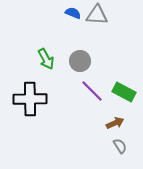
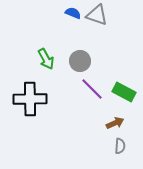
gray triangle: rotated 15 degrees clockwise
purple line: moved 2 px up
gray semicircle: rotated 35 degrees clockwise
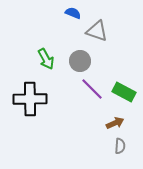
gray triangle: moved 16 px down
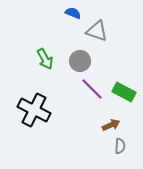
green arrow: moved 1 px left
black cross: moved 4 px right, 11 px down; rotated 28 degrees clockwise
brown arrow: moved 4 px left, 2 px down
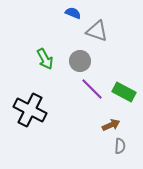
black cross: moved 4 px left
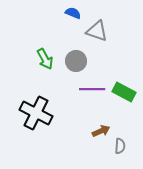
gray circle: moved 4 px left
purple line: rotated 45 degrees counterclockwise
black cross: moved 6 px right, 3 px down
brown arrow: moved 10 px left, 6 px down
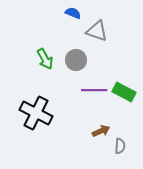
gray circle: moved 1 px up
purple line: moved 2 px right, 1 px down
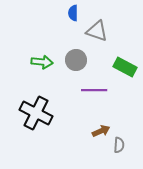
blue semicircle: rotated 112 degrees counterclockwise
green arrow: moved 3 px left, 3 px down; rotated 55 degrees counterclockwise
green rectangle: moved 1 px right, 25 px up
gray semicircle: moved 1 px left, 1 px up
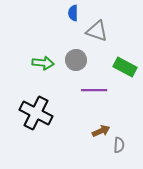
green arrow: moved 1 px right, 1 px down
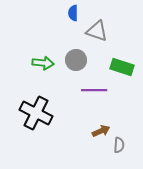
green rectangle: moved 3 px left; rotated 10 degrees counterclockwise
